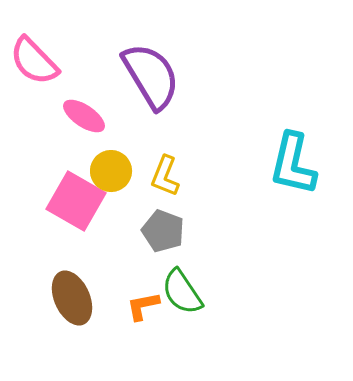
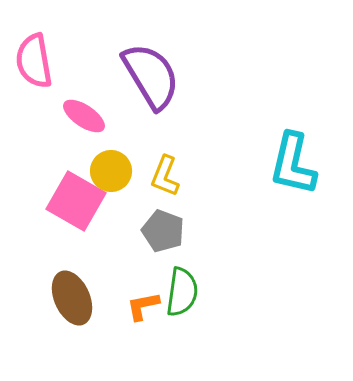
pink semicircle: rotated 34 degrees clockwise
green semicircle: rotated 138 degrees counterclockwise
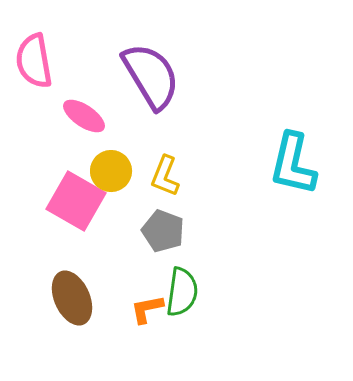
orange L-shape: moved 4 px right, 3 px down
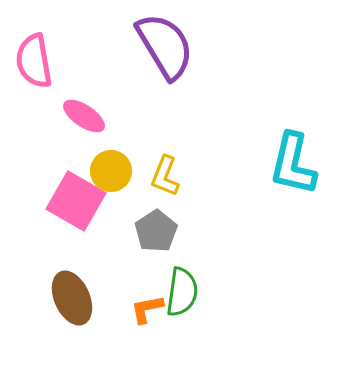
purple semicircle: moved 14 px right, 30 px up
gray pentagon: moved 7 px left; rotated 18 degrees clockwise
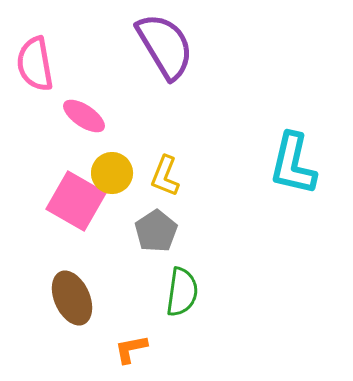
pink semicircle: moved 1 px right, 3 px down
yellow circle: moved 1 px right, 2 px down
orange L-shape: moved 16 px left, 40 px down
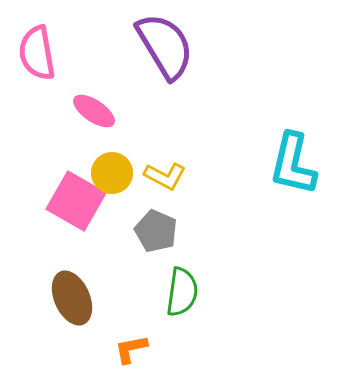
pink semicircle: moved 2 px right, 11 px up
pink ellipse: moved 10 px right, 5 px up
yellow L-shape: rotated 84 degrees counterclockwise
gray pentagon: rotated 15 degrees counterclockwise
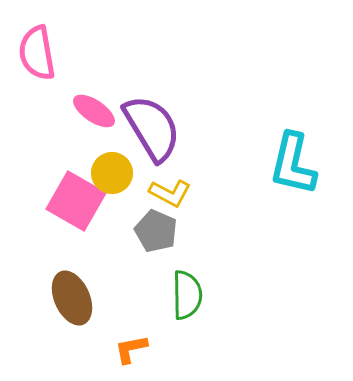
purple semicircle: moved 13 px left, 82 px down
yellow L-shape: moved 5 px right, 17 px down
green semicircle: moved 5 px right, 3 px down; rotated 9 degrees counterclockwise
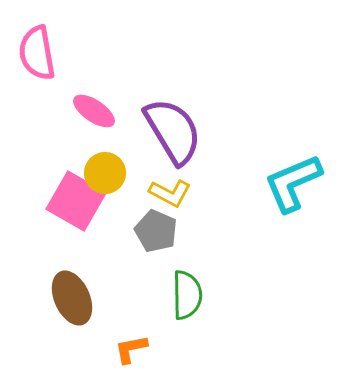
purple semicircle: moved 21 px right, 3 px down
cyan L-shape: moved 19 px down; rotated 54 degrees clockwise
yellow circle: moved 7 px left
